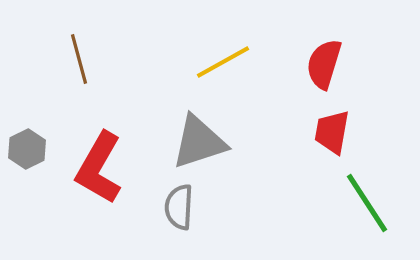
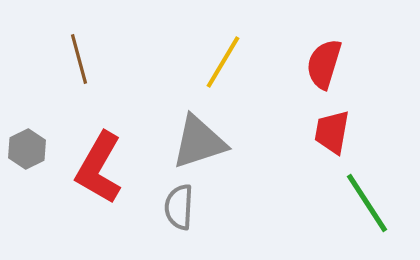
yellow line: rotated 30 degrees counterclockwise
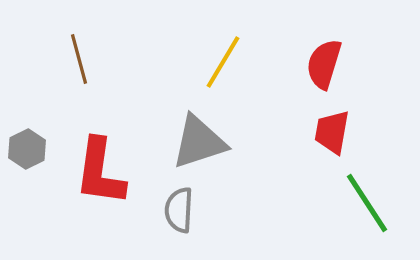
red L-shape: moved 1 px right, 4 px down; rotated 22 degrees counterclockwise
gray semicircle: moved 3 px down
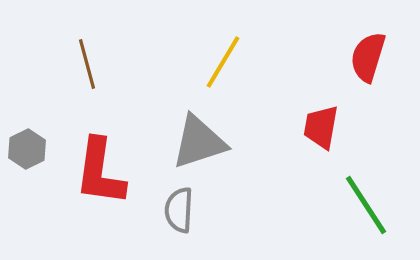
brown line: moved 8 px right, 5 px down
red semicircle: moved 44 px right, 7 px up
red trapezoid: moved 11 px left, 5 px up
green line: moved 1 px left, 2 px down
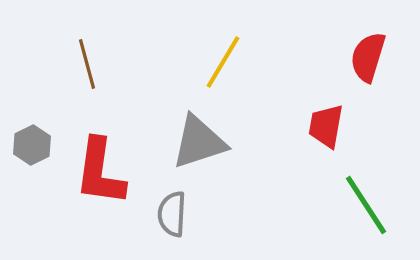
red trapezoid: moved 5 px right, 1 px up
gray hexagon: moved 5 px right, 4 px up
gray semicircle: moved 7 px left, 4 px down
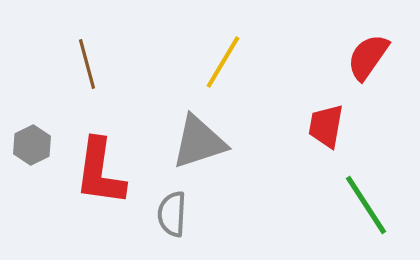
red semicircle: rotated 18 degrees clockwise
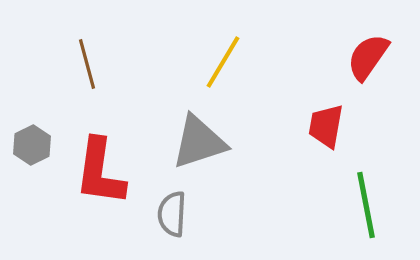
green line: rotated 22 degrees clockwise
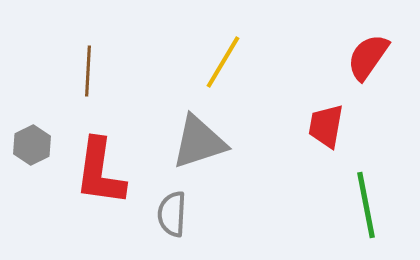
brown line: moved 1 px right, 7 px down; rotated 18 degrees clockwise
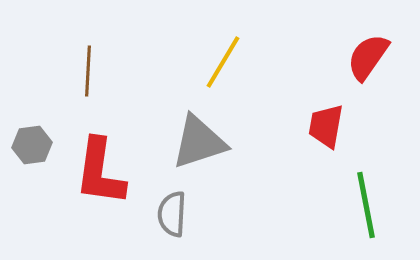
gray hexagon: rotated 18 degrees clockwise
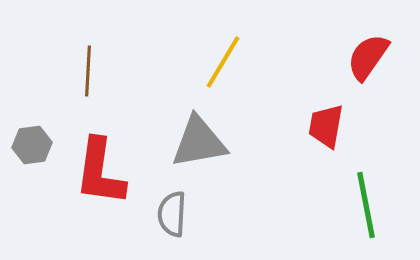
gray triangle: rotated 8 degrees clockwise
